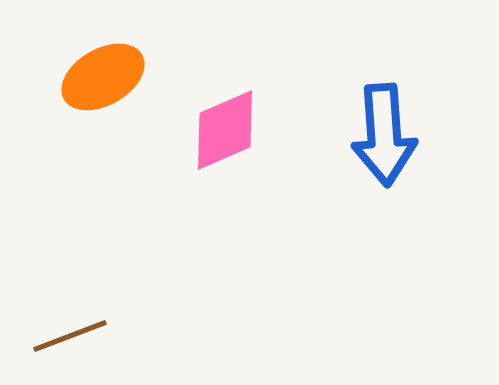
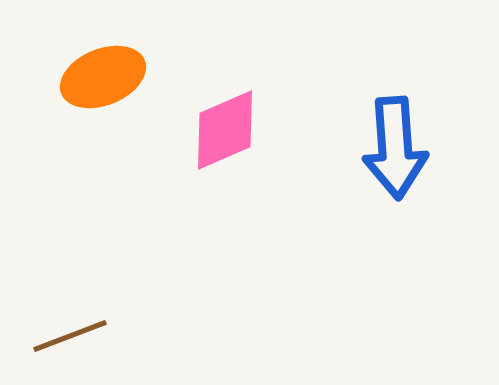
orange ellipse: rotated 8 degrees clockwise
blue arrow: moved 11 px right, 13 px down
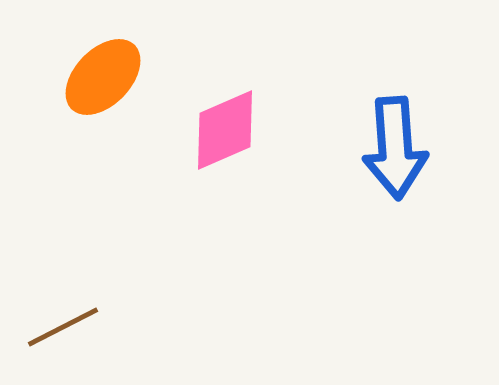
orange ellipse: rotated 24 degrees counterclockwise
brown line: moved 7 px left, 9 px up; rotated 6 degrees counterclockwise
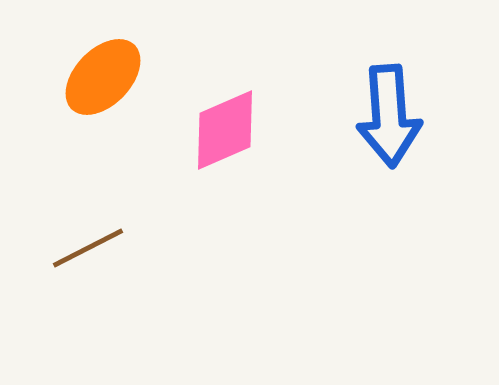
blue arrow: moved 6 px left, 32 px up
brown line: moved 25 px right, 79 px up
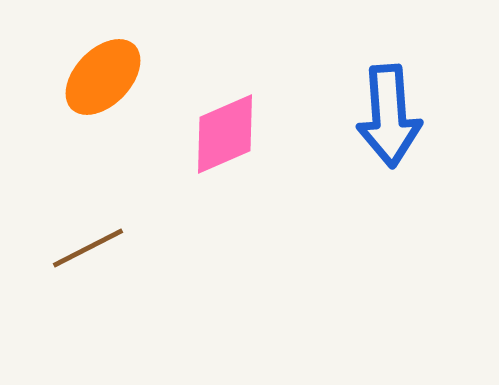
pink diamond: moved 4 px down
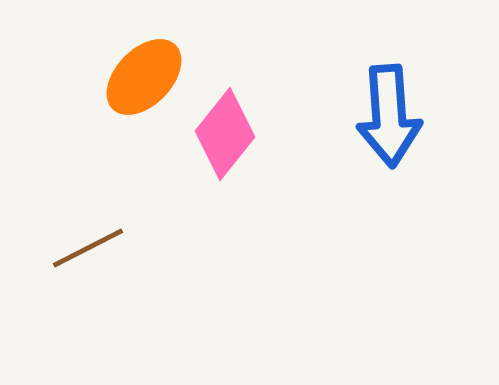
orange ellipse: moved 41 px right
pink diamond: rotated 28 degrees counterclockwise
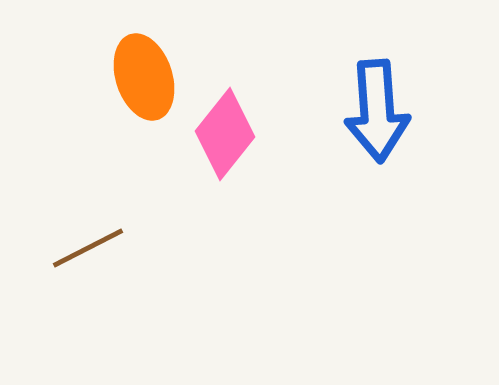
orange ellipse: rotated 62 degrees counterclockwise
blue arrow: moved 12 px left, 5 px up
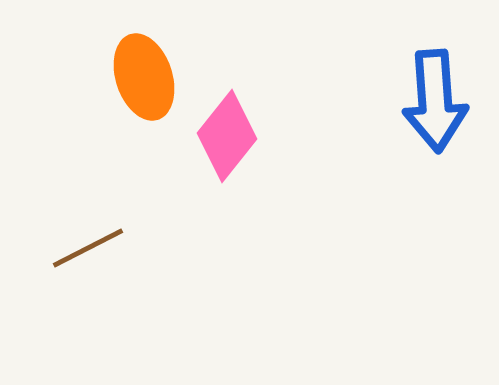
blue arrow: moved 58 px right, 10 px up
pink diamond: moved 2 px right, 2 px down
